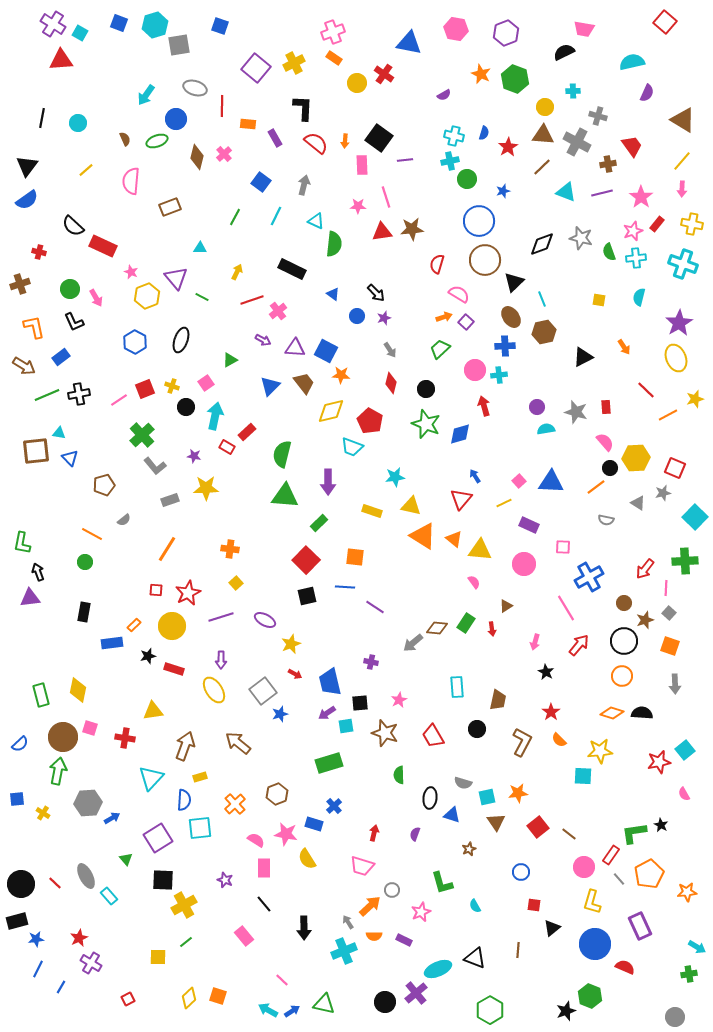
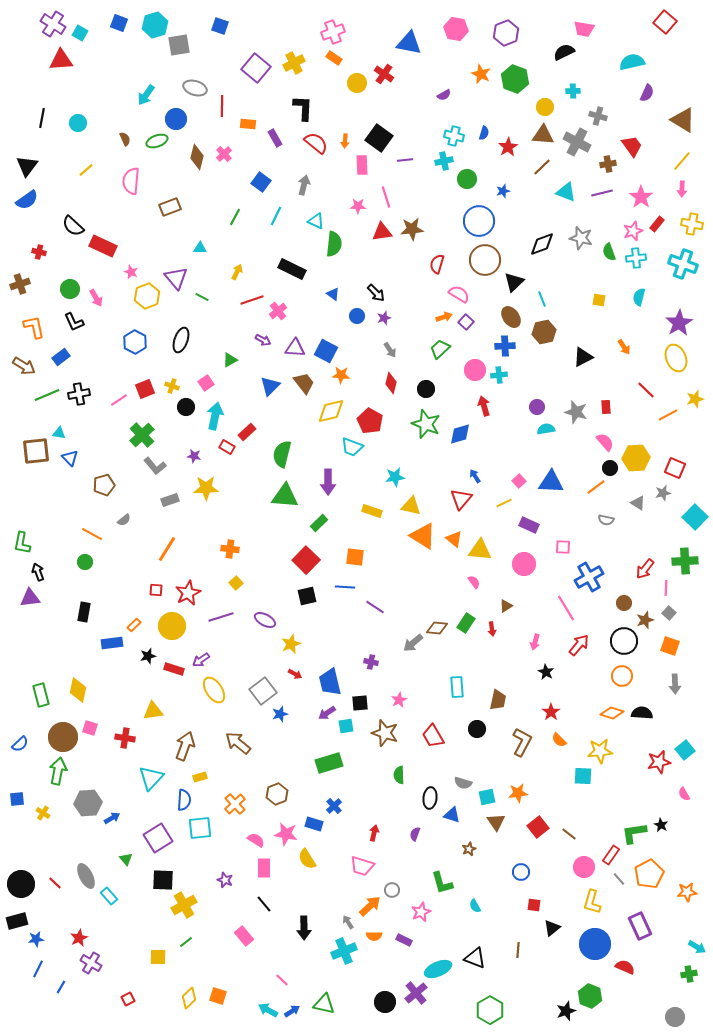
cyan cross at (450, 161): moved 6 px left
purple arrow at (221, 660): moved 20 px left; rotated 54 degrees clockwise
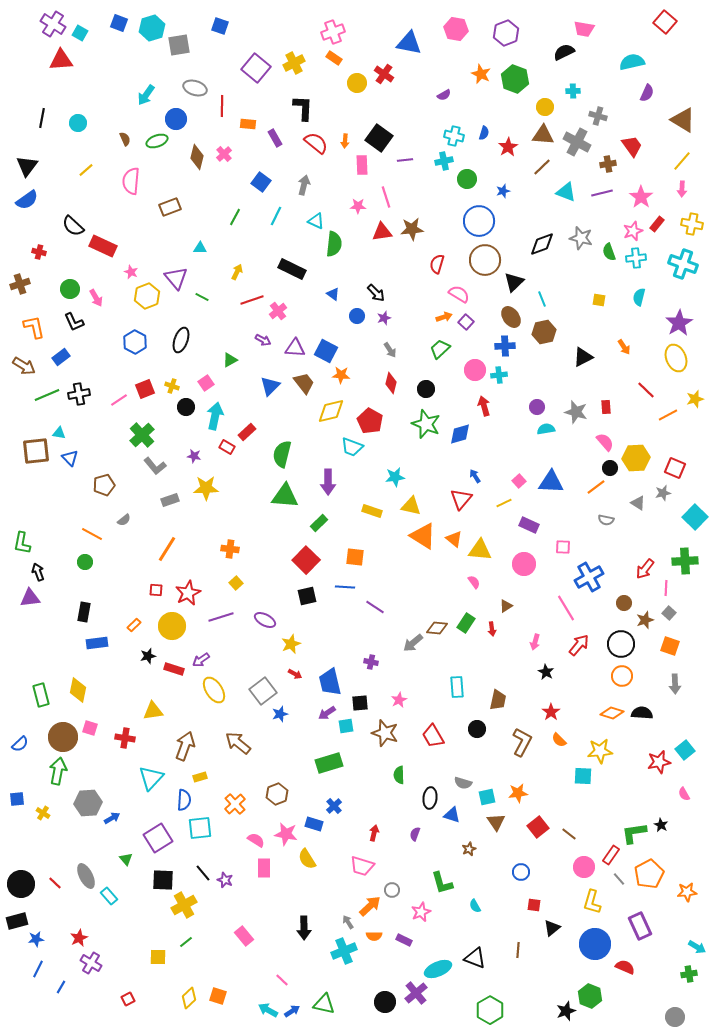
cyan hexagon at (155, 25): moved 3 px left, 3 px down
black circle at (624, 641): moved 3 px left, 3 px down
blue rectangle at (112, 643): moved 15 px left
black line at (264, 904): moved 61 px left, 31 px up
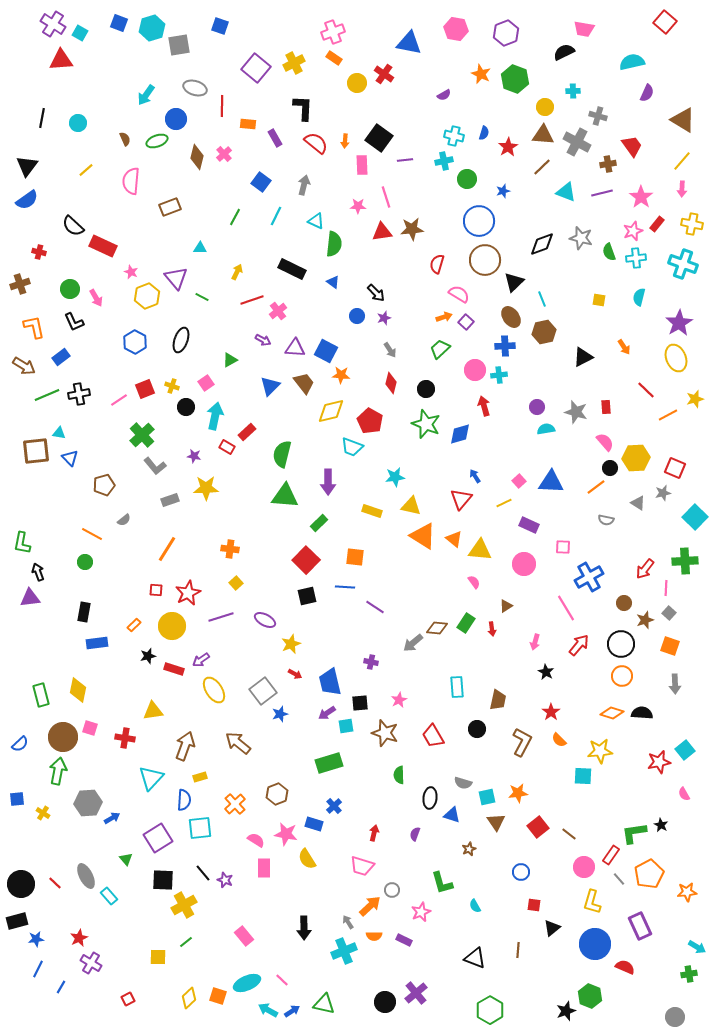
blue triangle at (333, 294): moved 12 px up
cyan ellipse at (438, 969): moved 191 px left, 14 px down
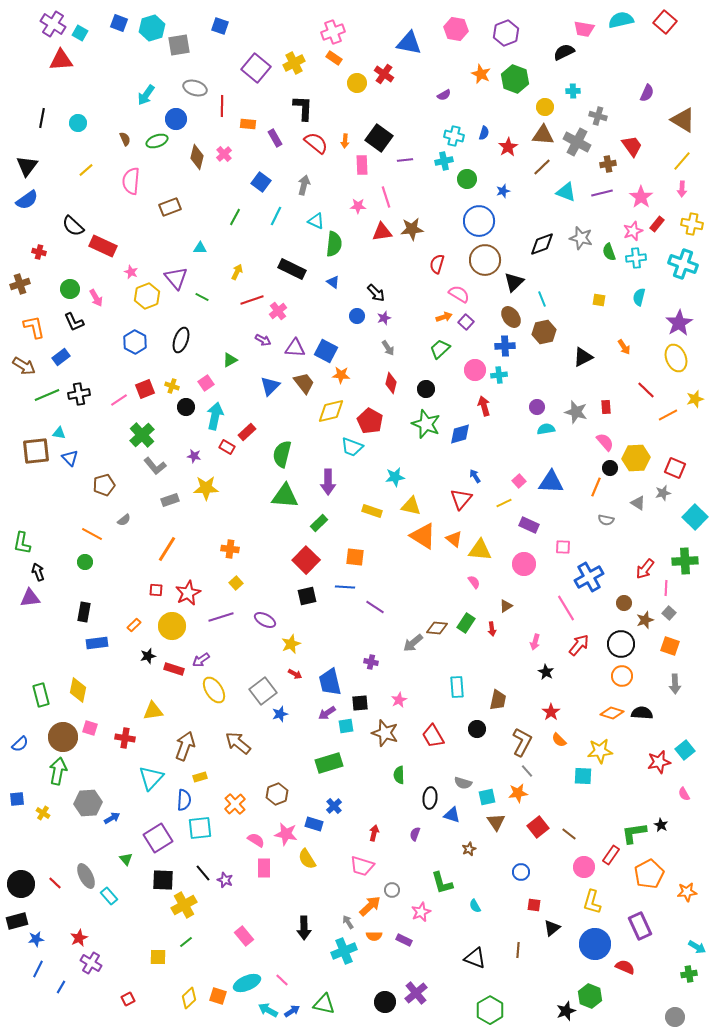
cyan semicircle at (632, 62): moved 11 px left, 42 px up
gray arrow at (390, 350): moved 2 px left, 2 px up
orange line at (596, 487): rotated 30 degrees counterclockwise
gray line at (619, 879): moved 92 px left, 108 px up
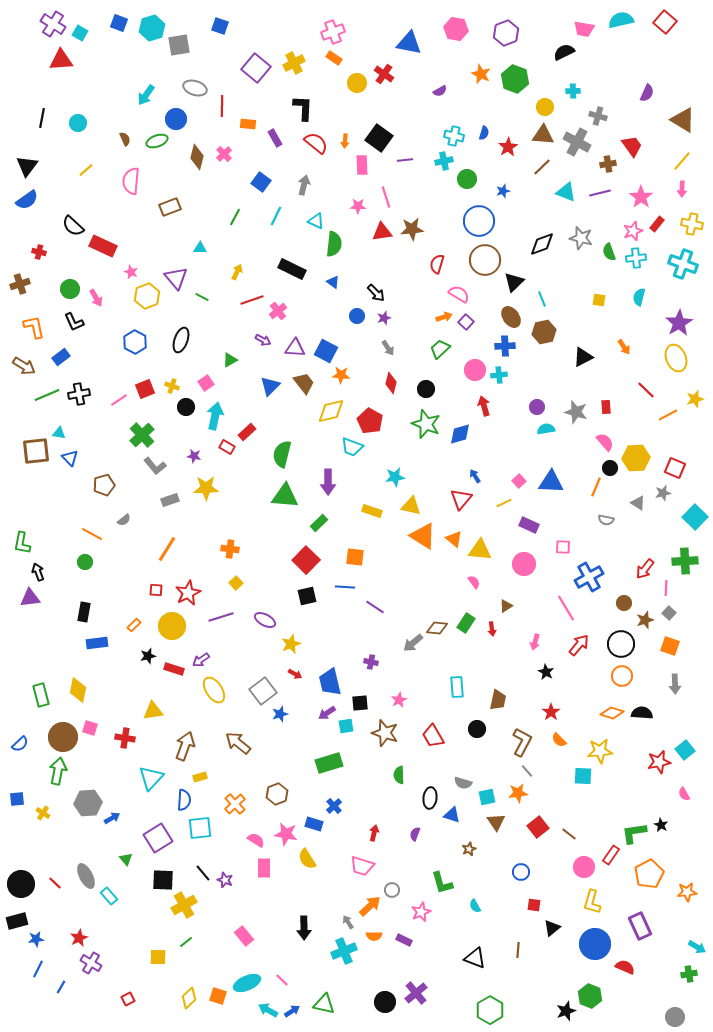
purple semicircle at (444, 95): moved 4 px left, 4 px up
purple line at (602, 193): moved 2 px left
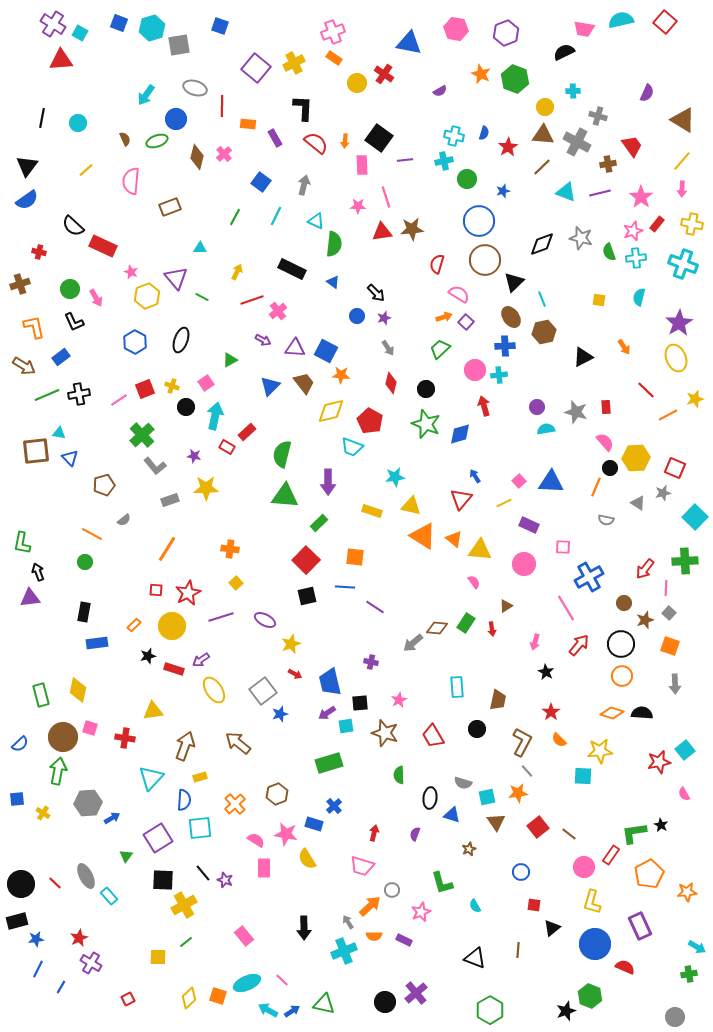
green triangle at (126, 859): moved 3 px up; rotated 16 degrees clockwise
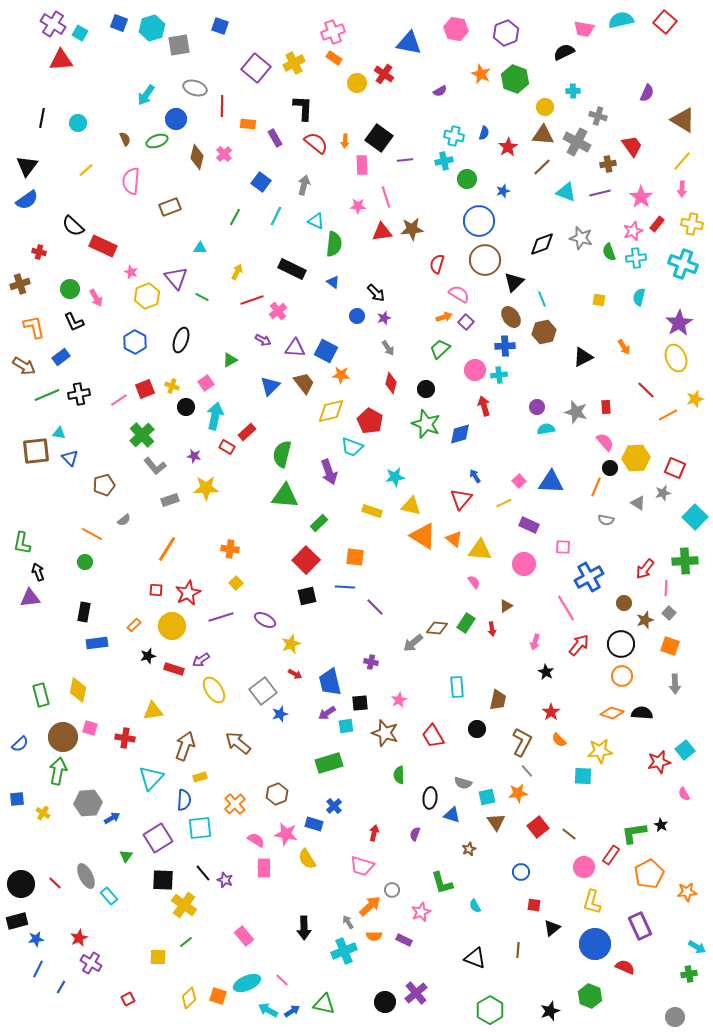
purple arrow at (328, 482): moved 1 px right, 10 px up; rotated 20 degrees counterclockwise
purple line at (375, 607): rotated 12 degrees clockwise
yellow cross at (184, 905): rotated 25 degrees counterclockwise
black star at (566, 1011): moved 16 px left
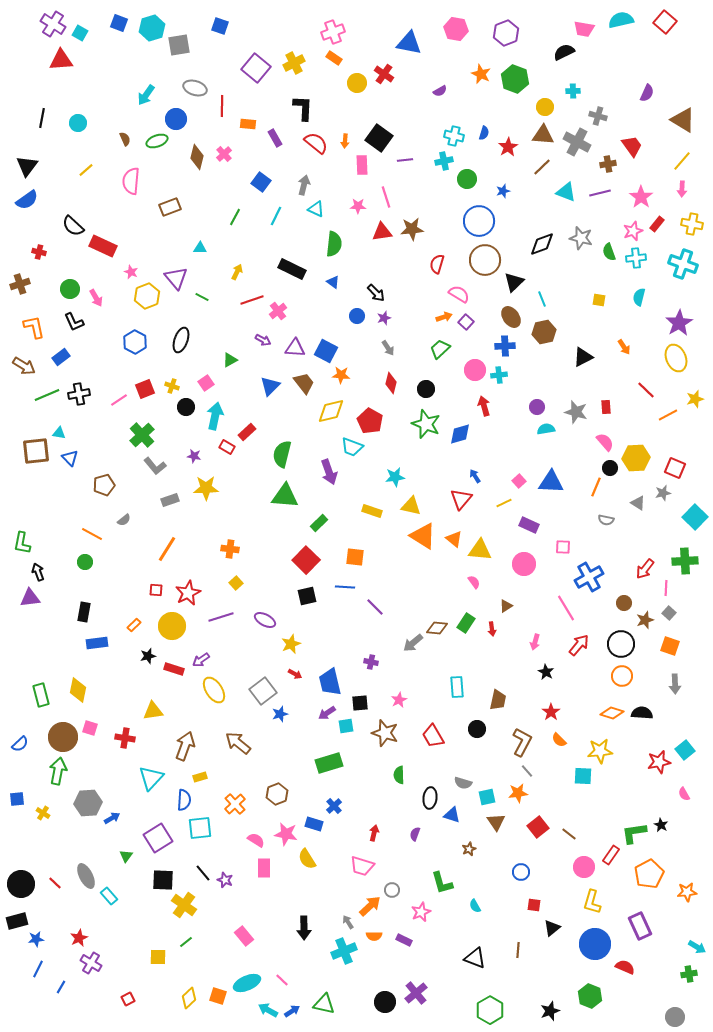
cyan triangle at (316, 221): moved 12 px up
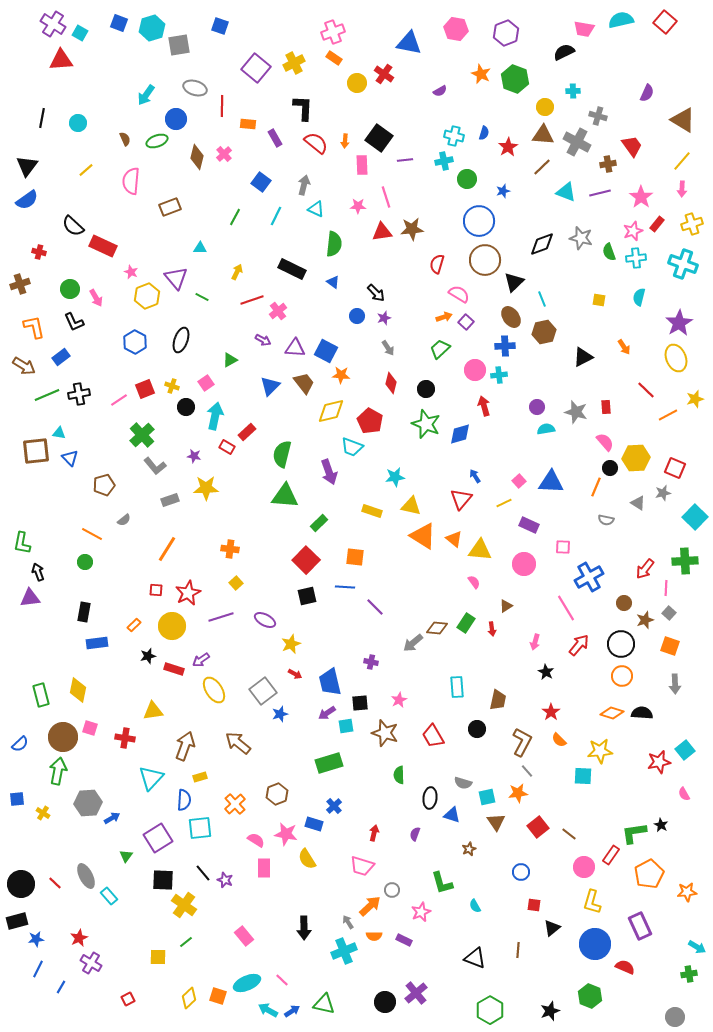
yellow cross at (692, 224): rotated 30 degrees counterclockwise
